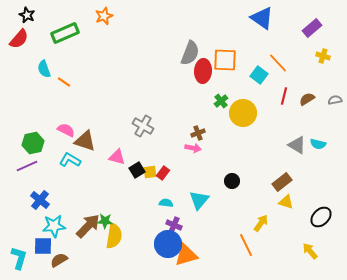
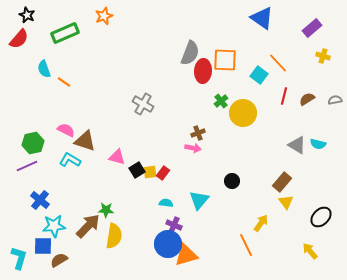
gray cross at (143, 126): moved 22 px up
brown rectangle at (282, 182): rotated 12 degrees counterclockwise
yellow triangle at (286, 202): rotated 35 degrees clockwise
green star at (105, 221): moved 1 px right, 11 px up
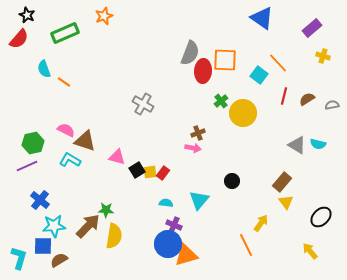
gray semicircle at (335, 100): moved 3 px left, 5 px down
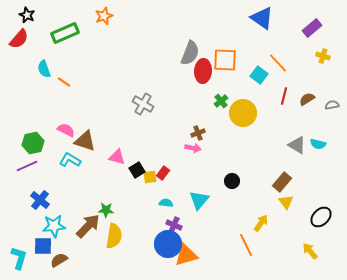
yellow square at (150, 172): moved 5 px down
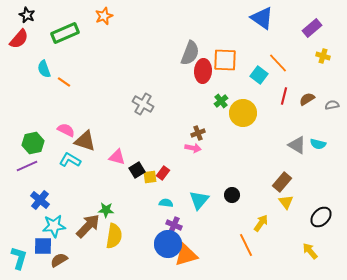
black circle at (232, 181): moved 14 px down
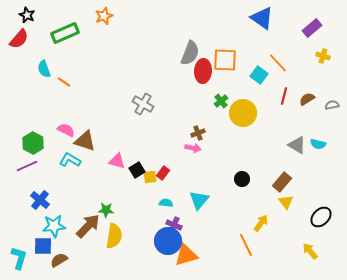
green hexagon at (33, 143): rotated 20 degrees counterclockwise
pink triangle at (117, 157): moved 4 px down
black circle at (232, 195): moved 10 px right, 16 px up
blue circle at (168, 244): moved 3 px up
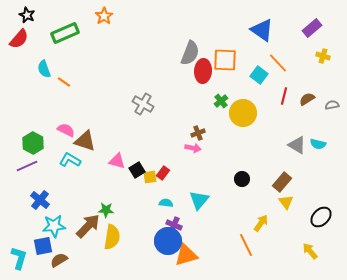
orange star at (104, 16): rotated 12 degrees counterclockwise
blue triangle at (262, 18): moved 12 px down
yellow semicircle at (114, 236): moved 2 px left, 1 px down
blue square at (43, 246): rotated 12 degrees counterclockwise
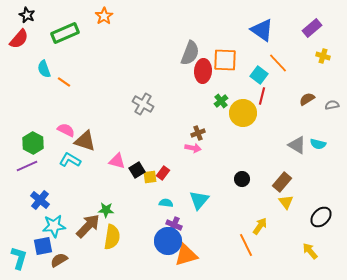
red line at (284, 96): moved 22 px left
yellow arrow at (261, 223): moved 1 px left, 3 px down
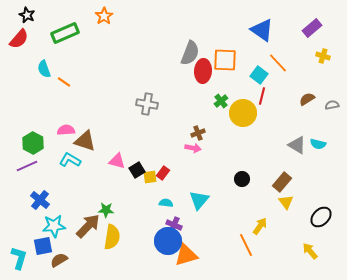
gray cross at (143, 104): moved 4 px right; rotated 20 degrees counterclockwise
pink semicircle at (66, 130): rotated 30 degrees counterclockwise
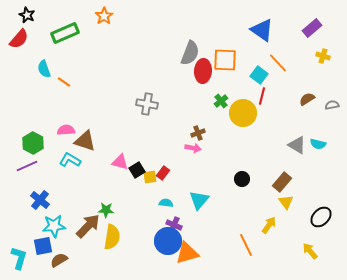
pink triangle at (117, 161): moved 3 px right, 1 px down
yellow arrow at (260, 226): moved 9 px right, 1 px up
orange triangle at (186, 255): moved 1 px right, 2 px up
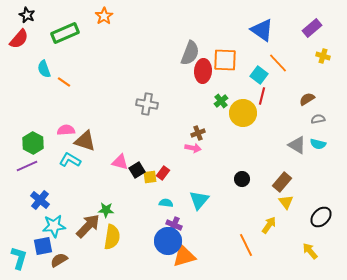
gray semicircle at (332, 105): moved 14 px left, 14 px down
orange triangle at (187, 253): moved 3 px left, 3 px down
